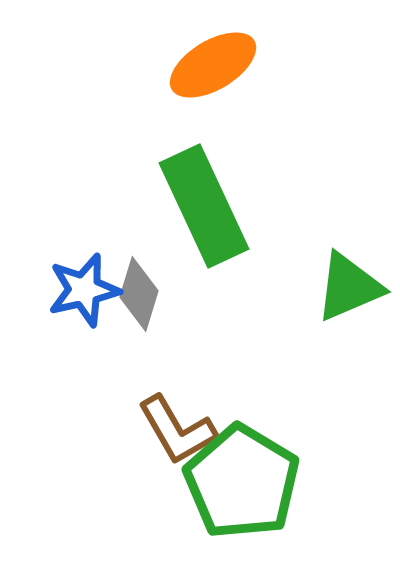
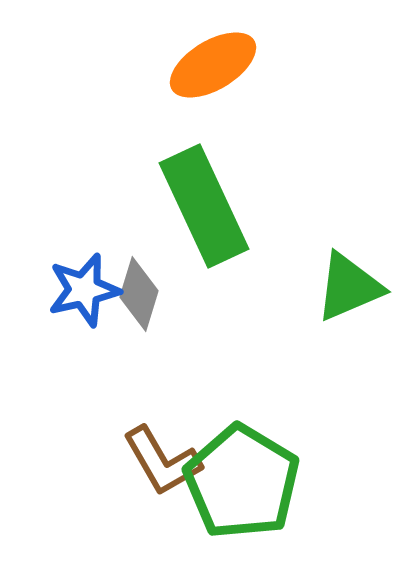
brown L-shape: moved 15 px left, 31 px down
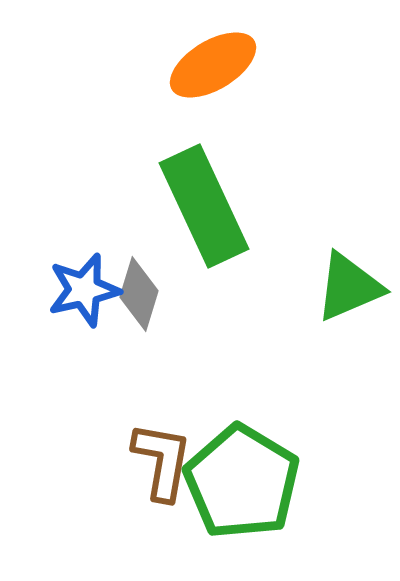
brown L-shape: rotated 140 degrees counterclockwise
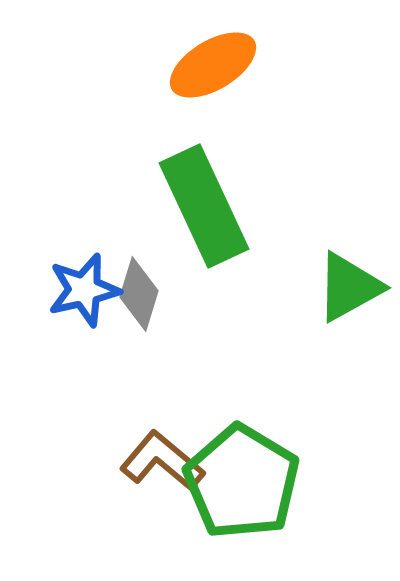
green triangle: rotated 6 degrees counterclockwise
brown L-shape: rotated 60 degrees counterclockwise
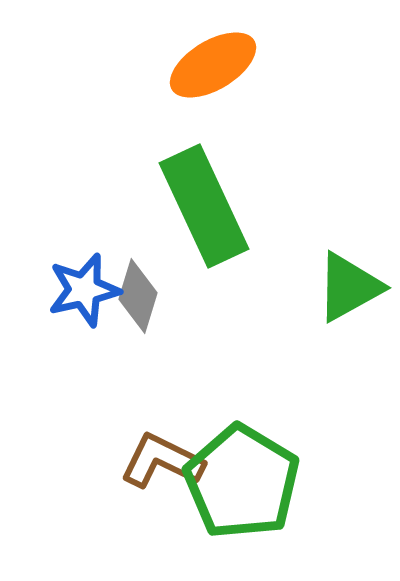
gray diamond: moved 1 px left, 2 px down
brown L-shape: rotated 14 degrees counterclockwise
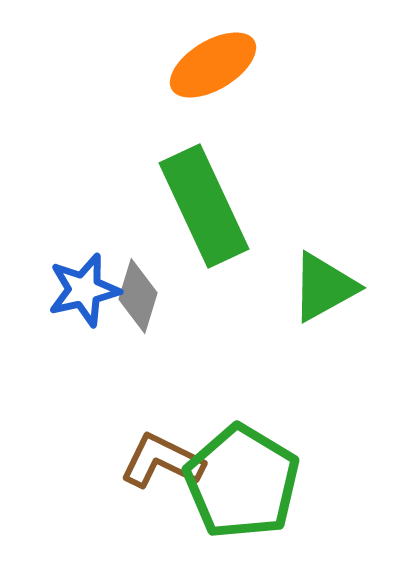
green triangle: moved 25 px left
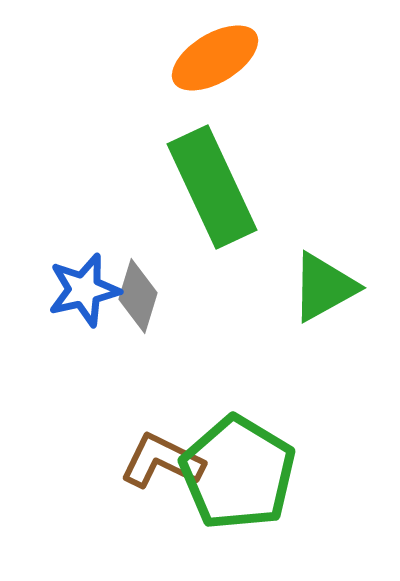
orange ellipse: moved 2 px right, 7 px up
green rectangle: moved 8 px right, 19 px up
green pentagon: moved 4 px left, 9 px up
